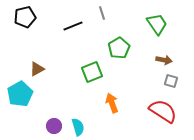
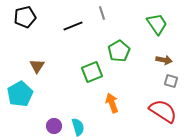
green pentagon: moved 3 px down
brown triangle: moved 3 px up; rotated 28 degrees counterclockwise
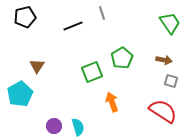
green trapezoid: moved 13 px right, 1 px up
green pentagon: moved 3 px right, 7 px down
orange arrow: moved 1 px up
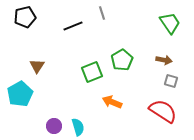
green pentagon: moved 2 px down
orange arrow: rotated 48 degrees counterclockwise
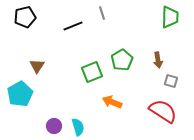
green trapezoid: moved 6 px up; rotated 35 degrees clockwise
brown arrow: moved 6 px left; rotated 70 degrees clockwise
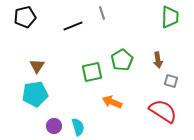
green square: rotated 10 degrees clockwise
cyan pentagon: moved 15 px right; rotated 20 degrees clockwise
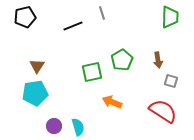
cyan pentagon: moved 1 px up
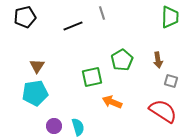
green square: moved 5 px down
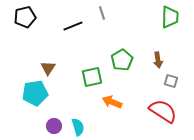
brown triangle: moved 11 px right, 2 px down
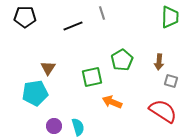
black pentagon: rotated 15 degrees clockwise
brown arrow: moved 1 px right, 2 px down; rotated 14 degrees clockwise
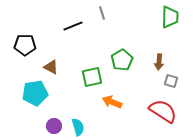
black pentagon: moved 28 px down
brown triangle: moved 3 px right, 1 px up; rotated 35 degrees counterclockwise
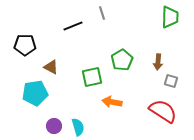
brown arrow: moved 1 px left
orange arrow: rotated 12 degrees counterclockwise
